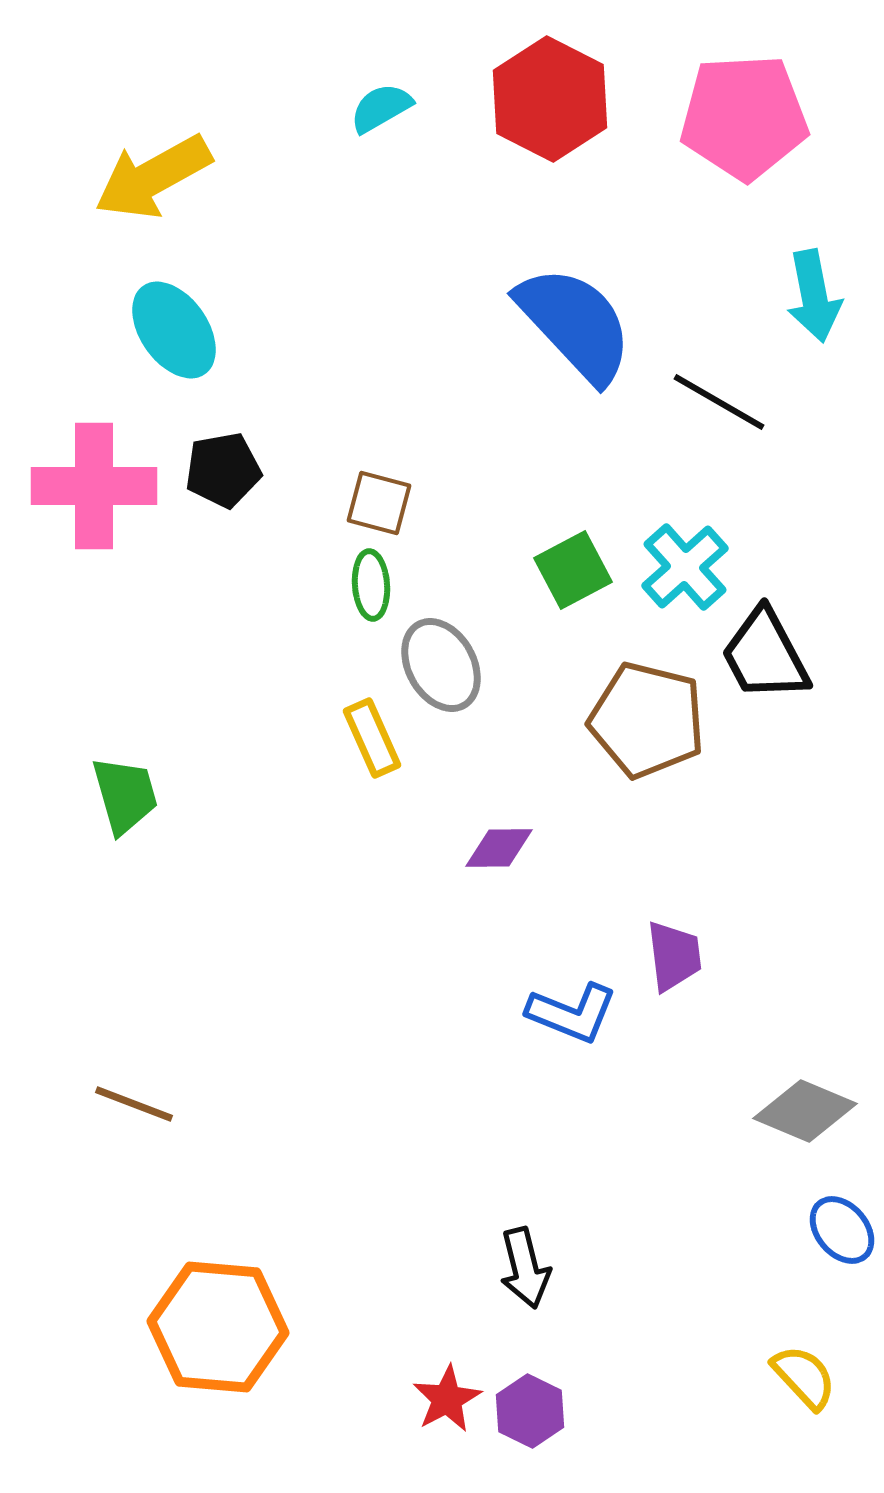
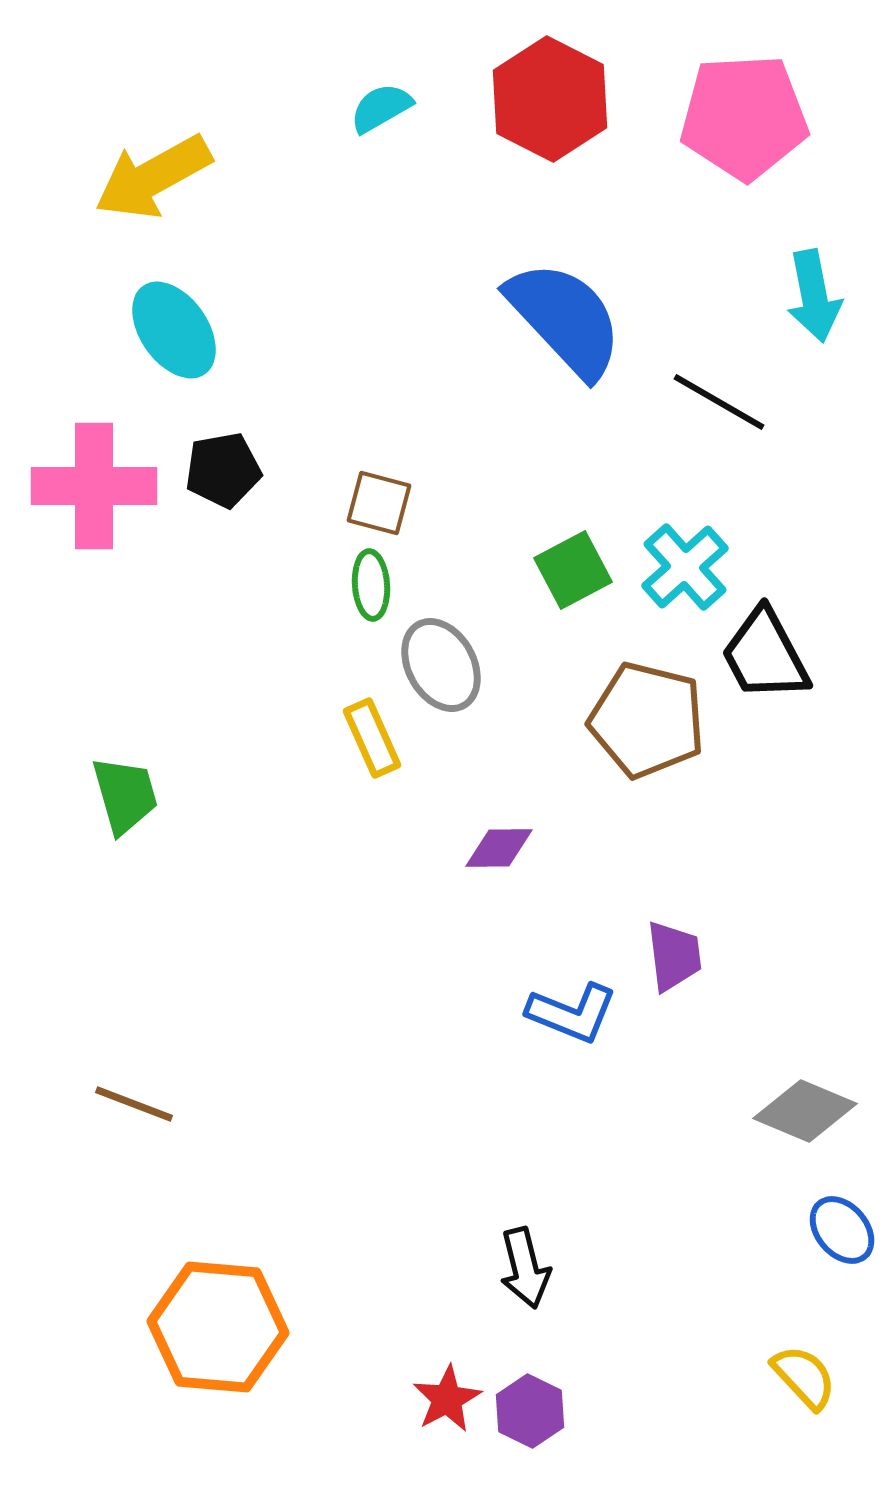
blue semicircle: moved 10 px left, 5 px up
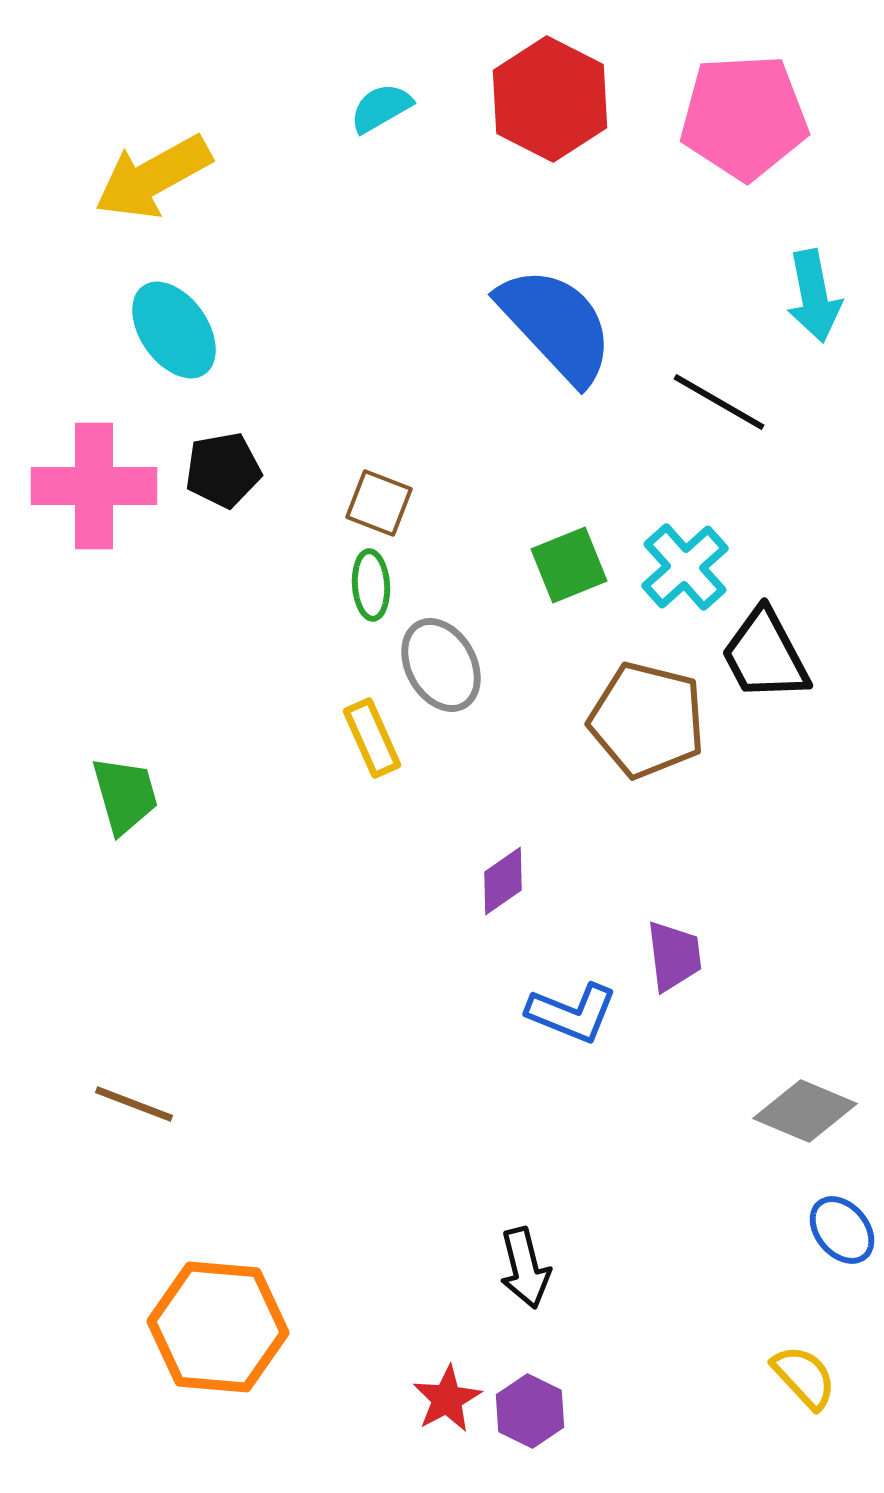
blue semicircle: moved 9 px left, 6 px down
brown square: rotated 6 degrees clockwise
green square: moved 4 px left, 5 px up; rotated 6 degrees clockwise
purple diamond: moved 4 px right, 33 px down; rotated 34 degrees counterclockwise
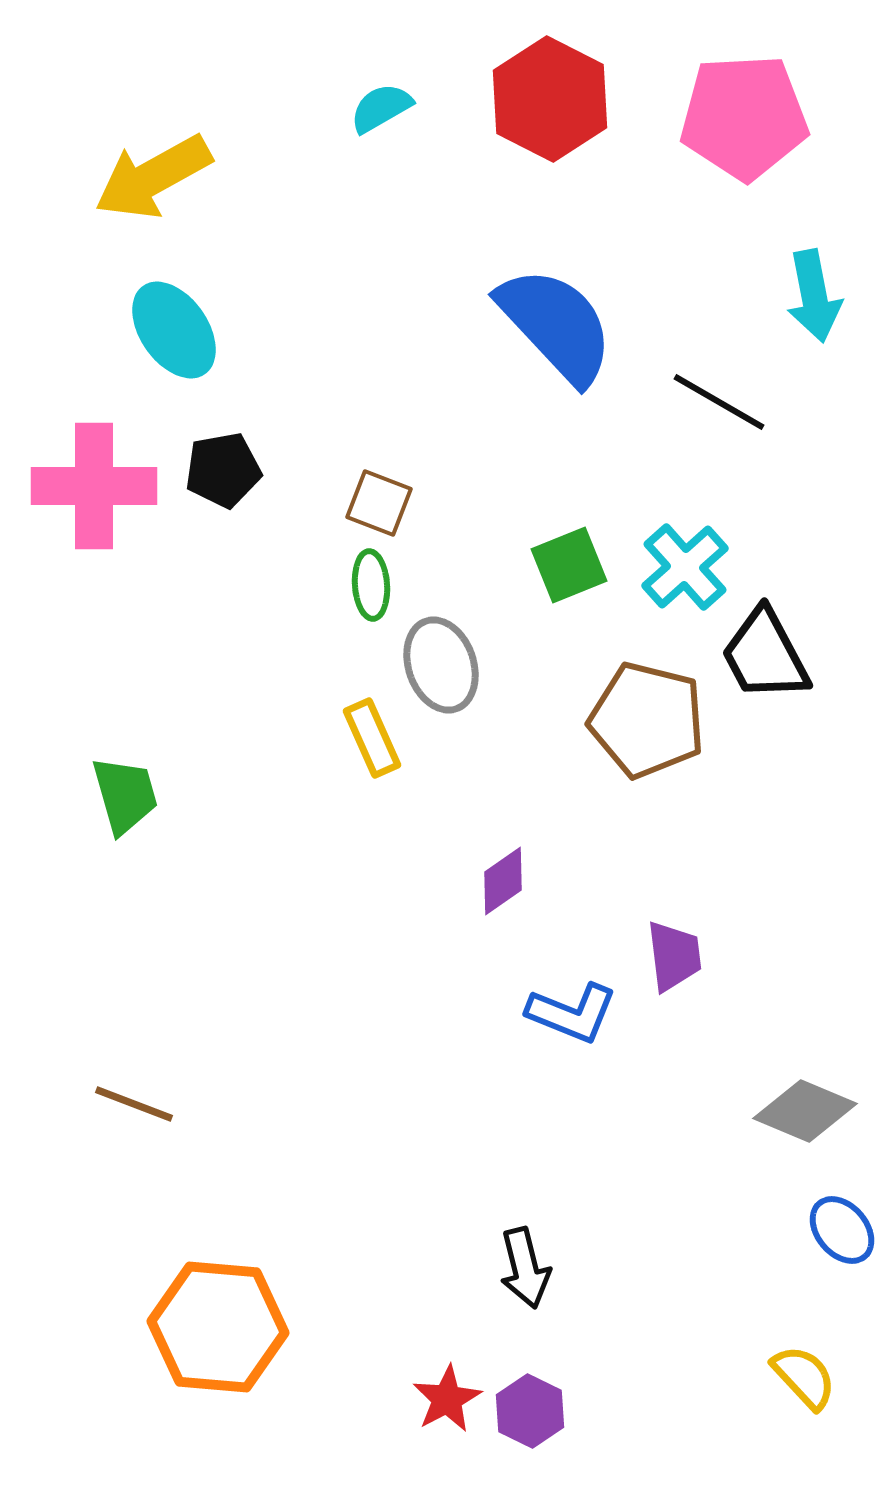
gray ellipse: rotated 10 degrees clockwise
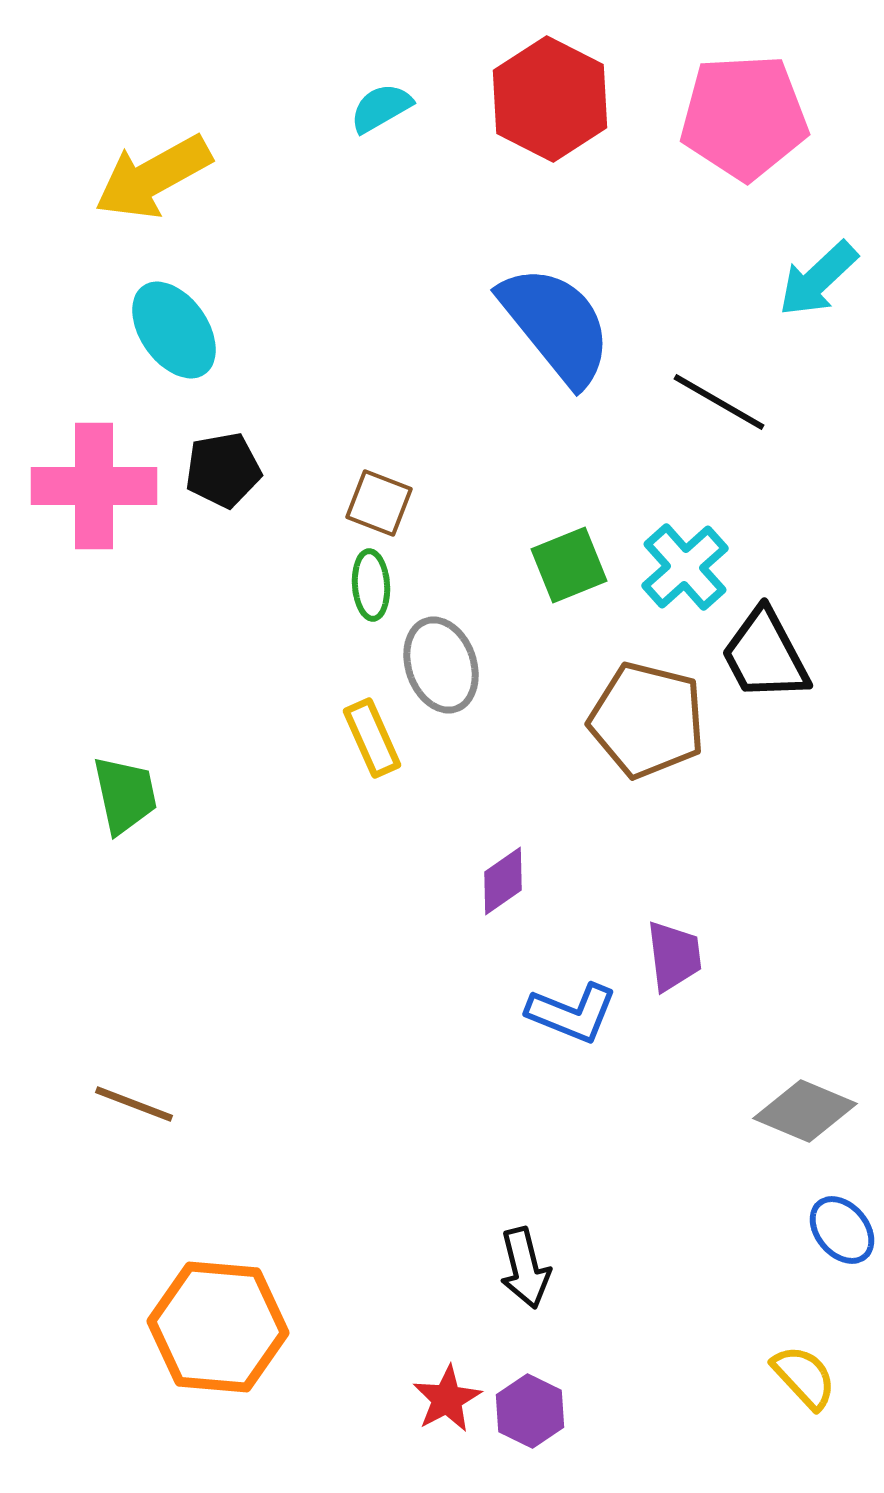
cyan arrow: moved 4 px right, 17 px up; rotated 58 degrees clockwise
blue semicircle: rotated 4 degrees clockwise
green trapezoid: rotated 4 degrees clockwise
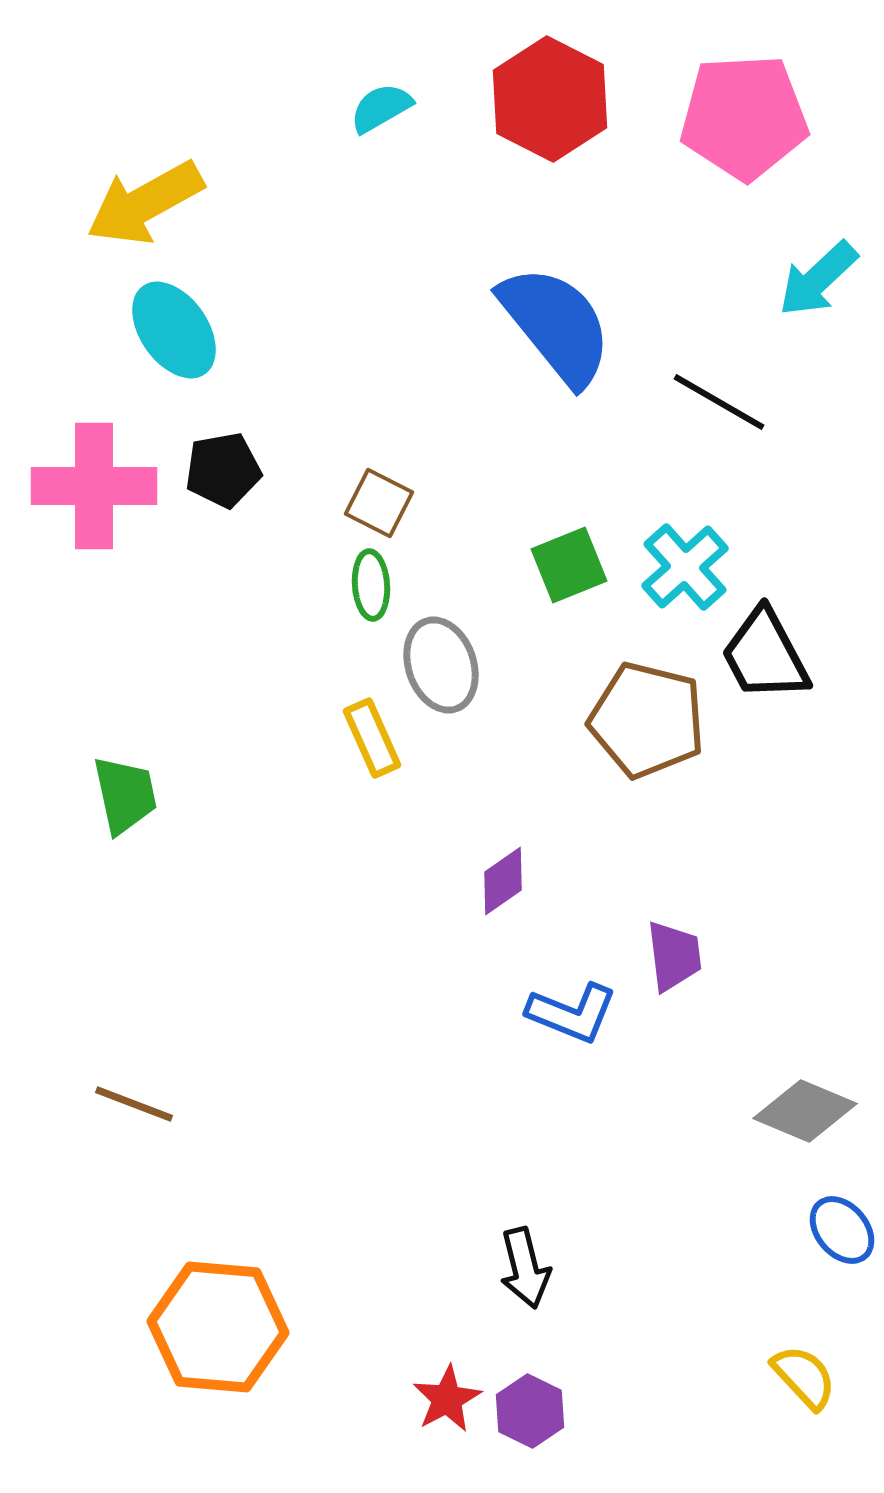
yellow arrow: moved 8 px left, 26 px down
brown square: rotated 6 degrees clockwise
